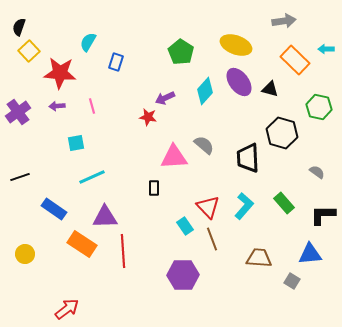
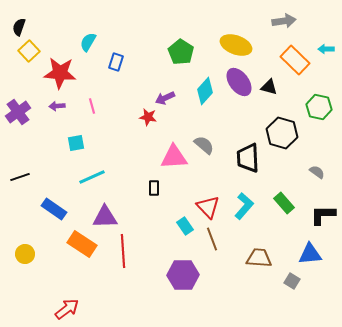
black triangle at (270, 89): moved 1 px left, 2 px up
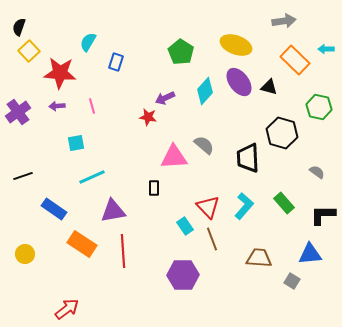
black line at (20, 177): moved 3 px right, 1 px up
purple triangle at (105, 217): moved 8 px right, 6 px up; rotated 8 degrees counterclockwise
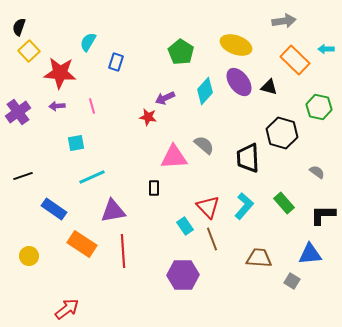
yellow circle at (25, 254): moved 4 px right, 2 px down
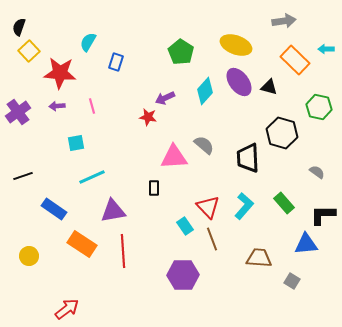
blue triangle at (310, 254): moved 4 px left, 10 px up
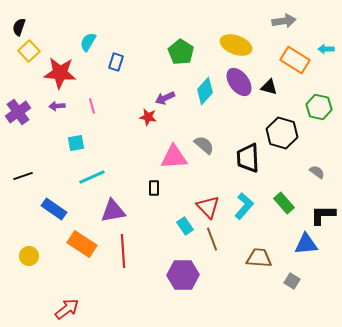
orange rectangle at (295, 60): rotated 12 degrees counterclockwise
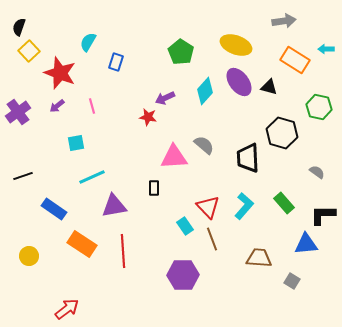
red star at (60, 73): rotated 16 degrees clockwise
purple arrow at (57, 106): rotated 35 degrees counterclockwise
purple triangle at (113, 211): moved 1 px right, 5 px up
